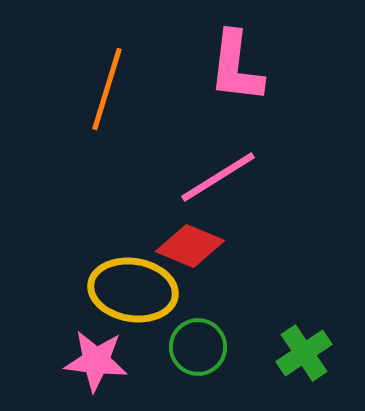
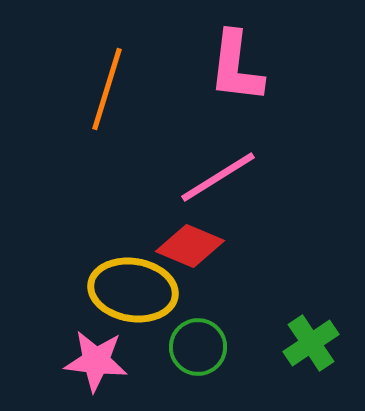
green cross: moved 7 px right, 10 px up
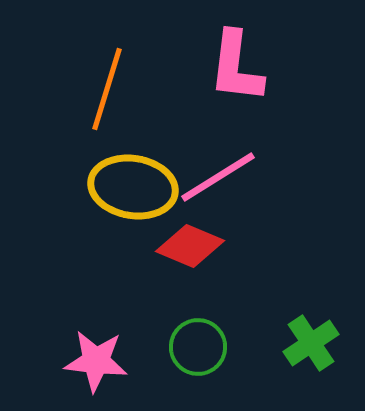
yellow ellipse: moved 103 px up
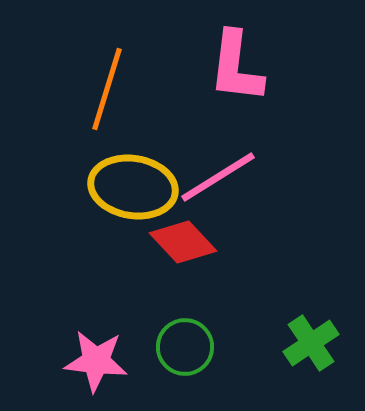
red diamond: moved 7 px left, 4 px up; rotated 24 degrees clockwise
green circle: moved 13 px left
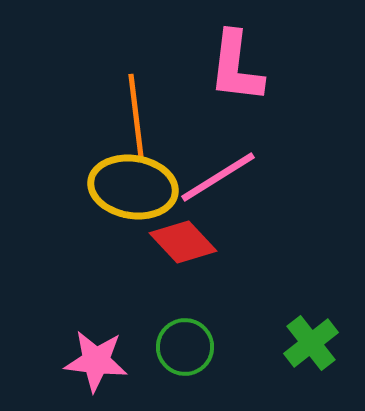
orange line: moved 29 px right, 27 px down; rotated 24 degrees counterclockwise
green cross: rotated 4 degrees counterclockwise
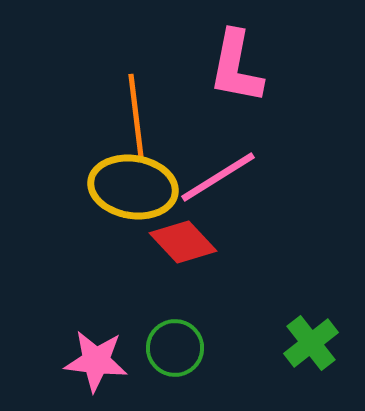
pink L-shape: rotated 4 degrees clockwise
green circle: moved 10 px left, 1 px down
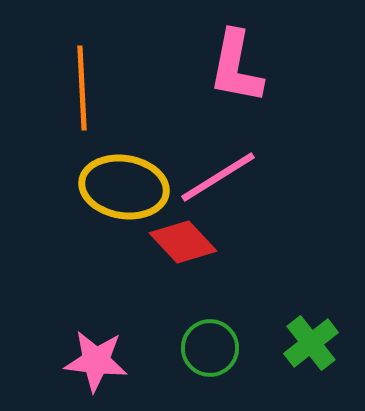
orange line: moved 54 px left, 28 px up; rotated 4 degrees clockwise
yellow ellipse: moved 9 px left
green circle: moved 35 px right
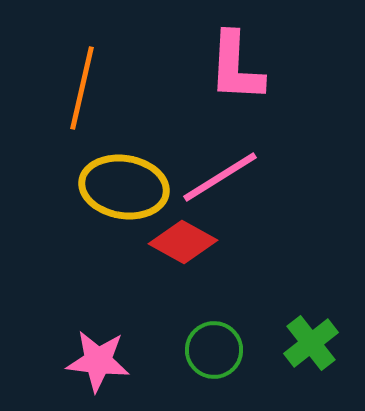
pink L-shape: rotated 8 degrees counterclockwise
orange line: rotated 16 degrees clockwise
pink line: moved 2 px right
red diamond: rotated 18 degrees counterclockwise
green circle: moved 4 px right, 2 px down
pink star: moved 2 px right
